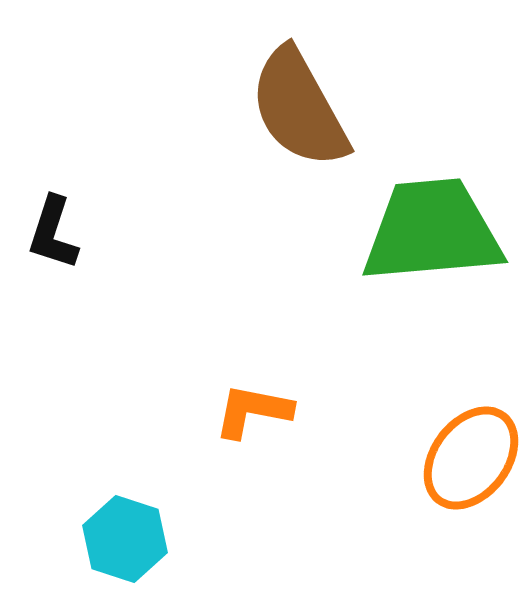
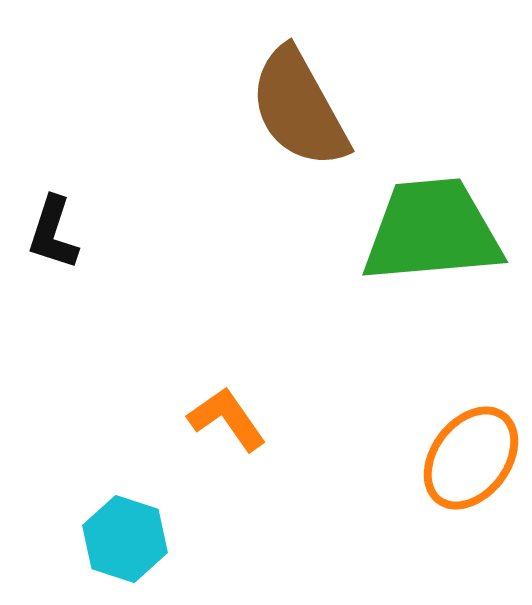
orange L-shape: moved 26 px left, 8 px down; rotated 44 degrees clockwise
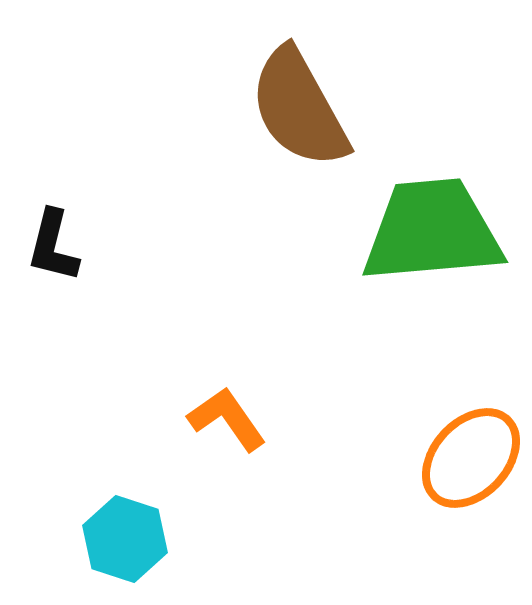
black L-shape: moved 13 px down; rotated 4 degrees counterclockwise
orange ellipse: rotated 6 degrees clockwise
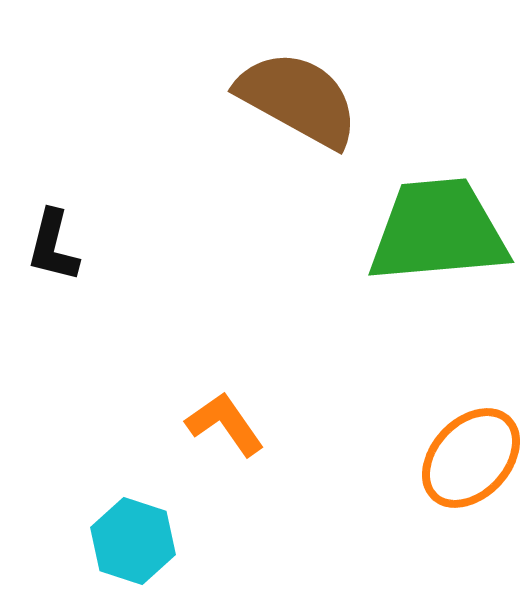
brown semicircle: moved 1 px left, 9 px up; rotated 148 degrees clockwise
green trapezoid: moved 6 px right
orange L-shape: moved 2 px left, 5 px down
cyan hexagon: moved 8 px right, 2 px down
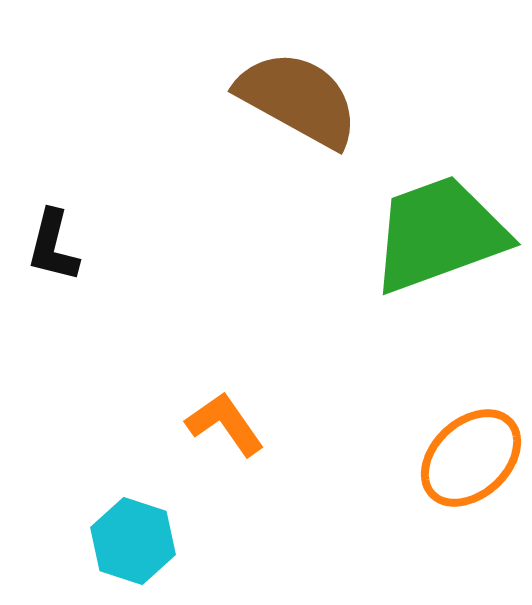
green trapezoid: moved 1 px right, 3 px down; rotated 15 degrees counterclockwise
orange ellipse: rotated 4 degrees clockwise
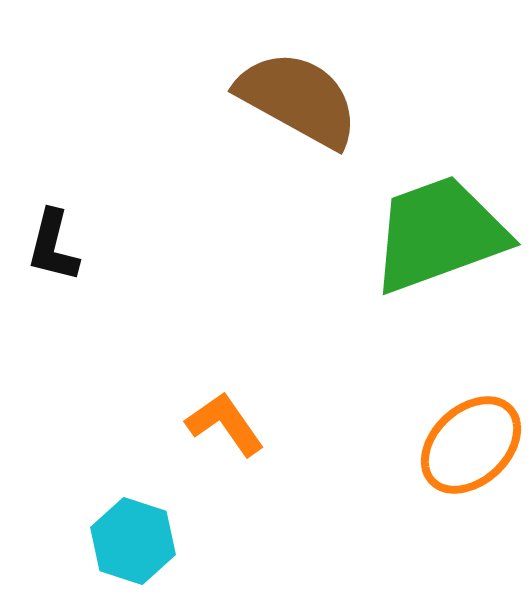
orange ellipse: moved 13 px up
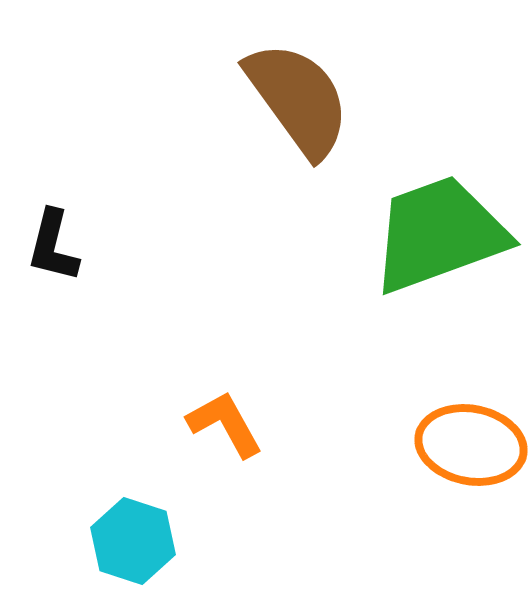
brown semicircle: rotated 25 degrees clockwise
orange L-shape: rotated 6 degrees clockwise
orange ellipse: rotated 54 degrees clockwise
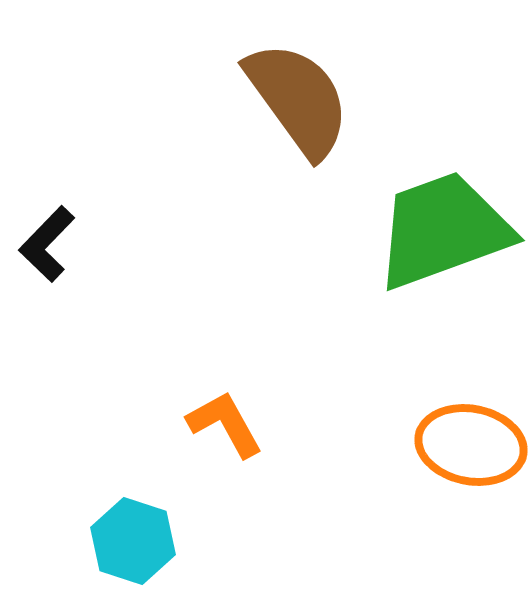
green trapezoid: moved 4 px right, 4 px up
black L-shape: moved 6 px left, 2 px up; rotated 30 degrees clockwise
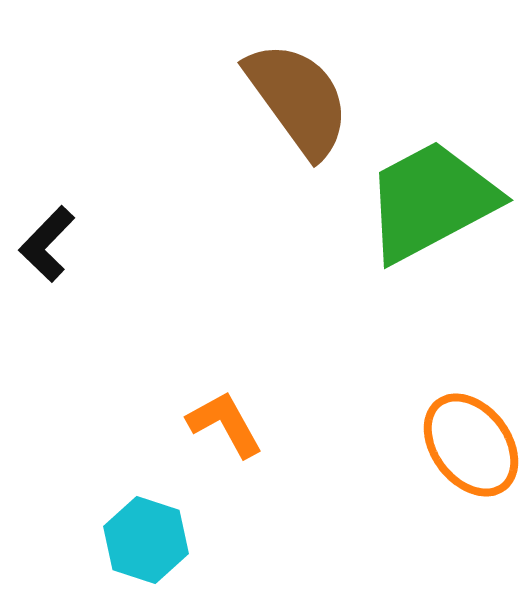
green trapezoid: moved 12 px left, 29 px up; rotated 8 degrees counterclockwise
orange ellipse: rotated 42 degrees clockwise
cyan hexagon: moved 13 px right, 1 px up
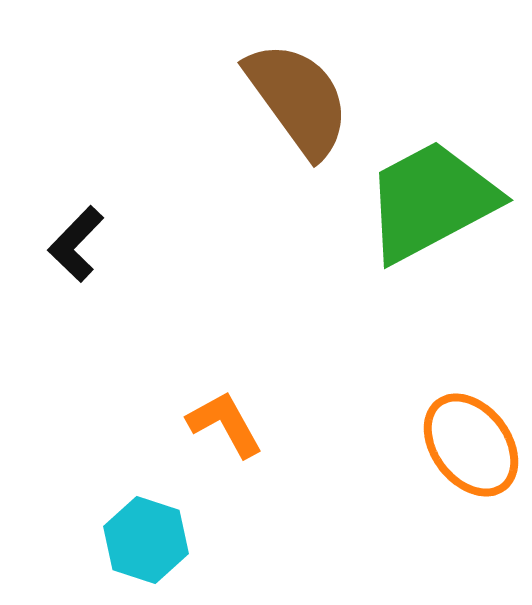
black L-shape: moved 29 px right
